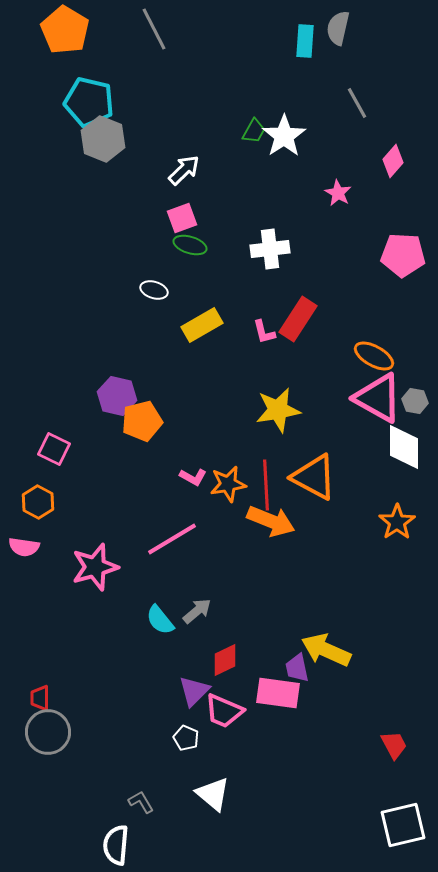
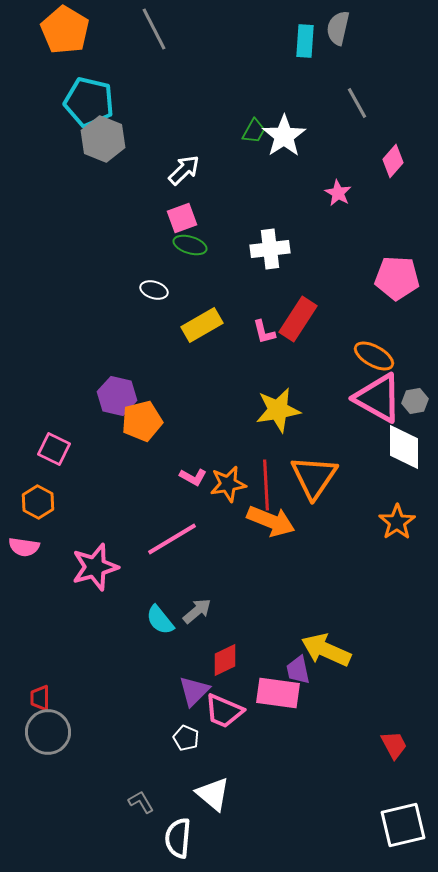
pink pentagon at (403, 255): moved 6 px left, 23 px down
gray hexagon at (415, 401): rotated 20 degrees counterclockwise
orange triangle at (314, 477): rotated 36 degrees clockwise
purple trapezoid at (297, 668): moved 1 px right, 2 px down
white semicircle at (116, 845): moved 62 px right, 7 px up
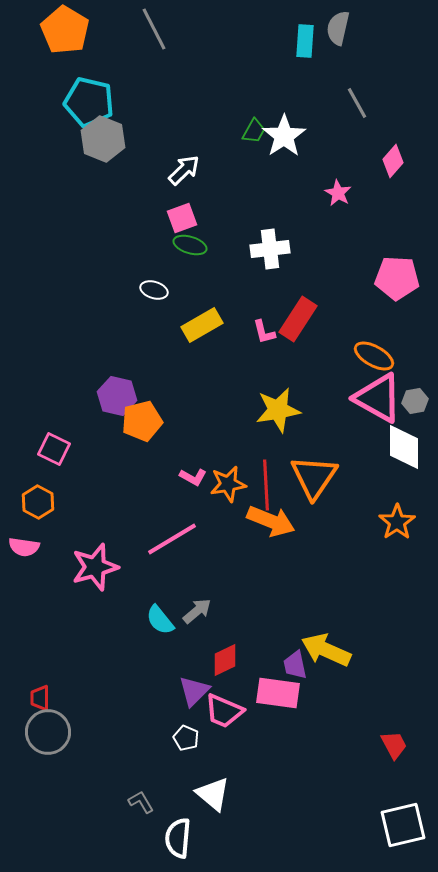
purple trapezoid at (298, 670): moved 3 px left, 5 px up
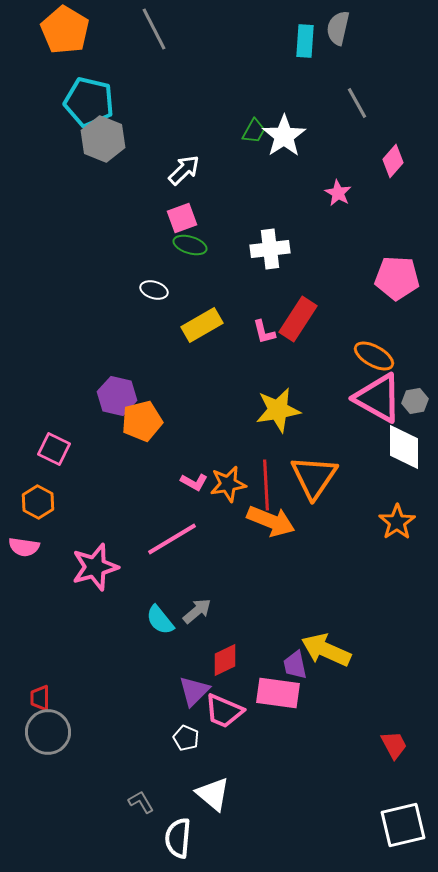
pink L-shape at (193, 477): moved 1 px right, 5 px down
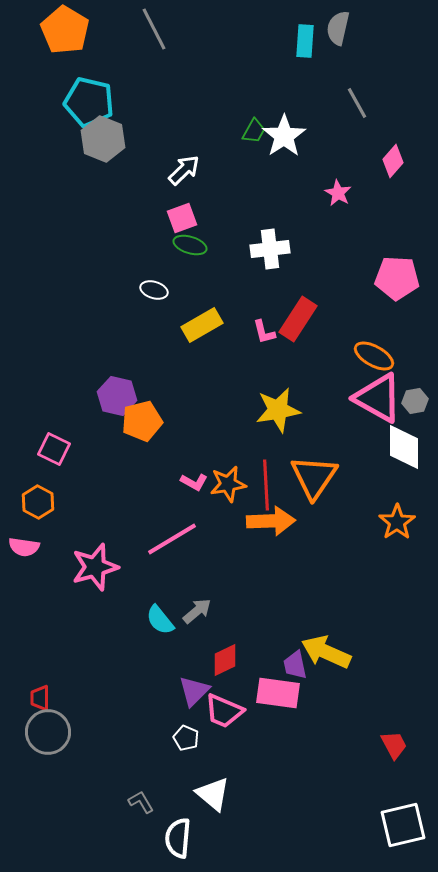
orange arrow at (271, 521): rotated 24 degrees counterclockwise
yellow arrow at (326, 650): moved 2 px down
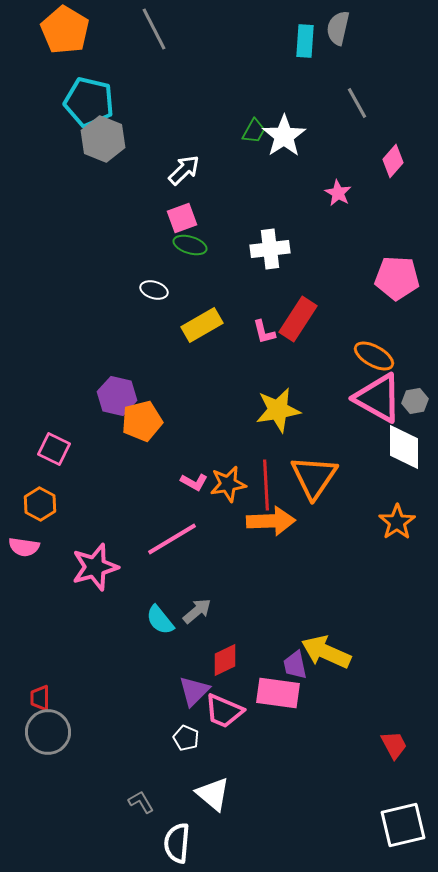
orange hexagon at (38, 502): moved 2 px right, 2 px down
white semicircle at (178, 838): moved 1 px left, 5 px down
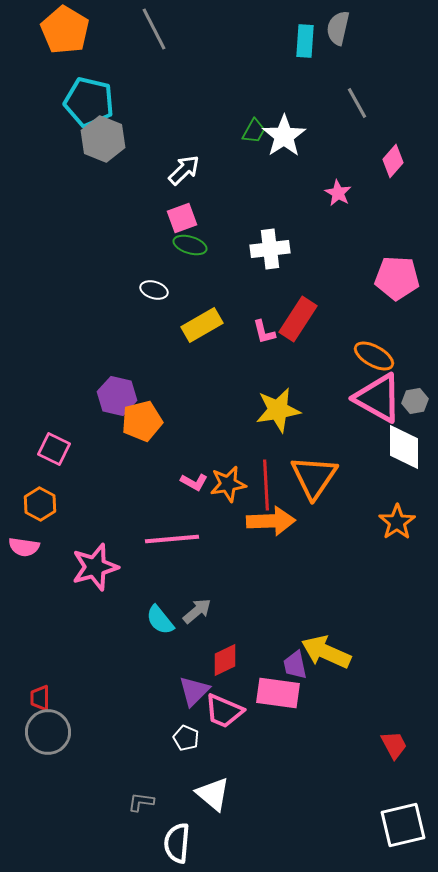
pink line at (172, 539): rotated 26 degrees clockwise
gray L-shape at (141, 802): rotated 52 degrees counterclockwise
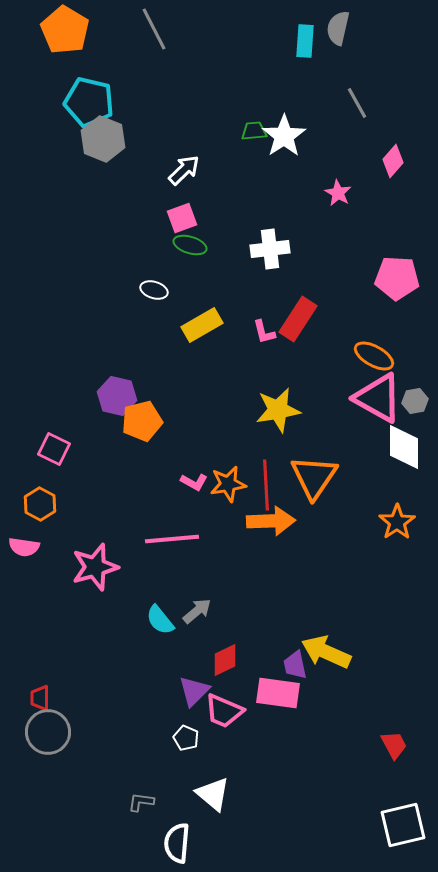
green trapezoid at (254, 131): rotated 124 degrees counterclockwise
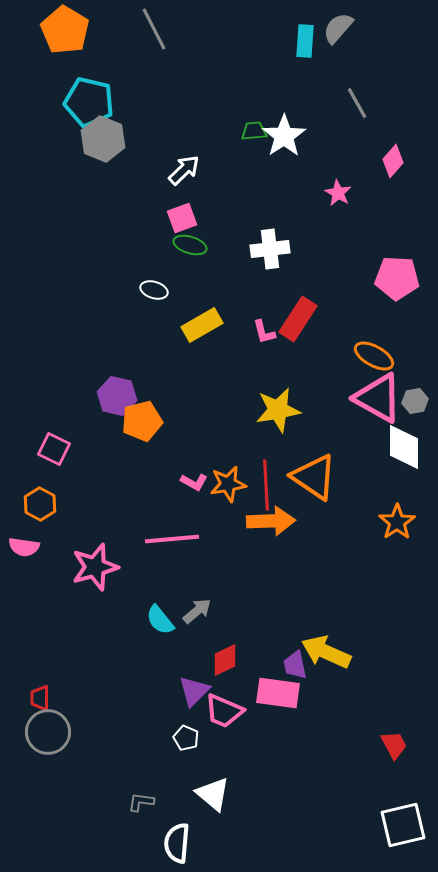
gray semicircle at (338, 28): rotated 28 degrees clockwise
orange triangle at (314, 477): rotated 30 degrees counterclockwise
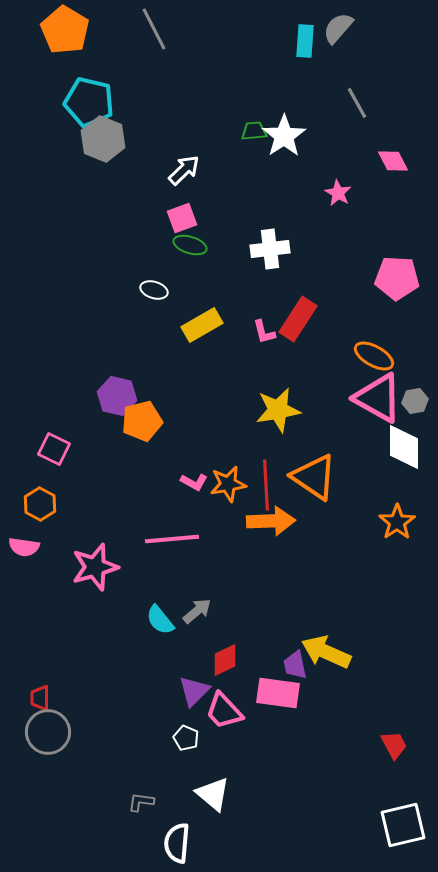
pink diamond at (393, 161): rotated 68 degrees counterclockwise
pink trapezoid at (224, 711): rotated 24 degrees clockwise
